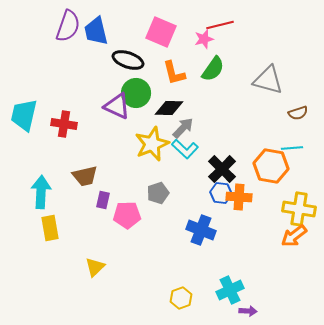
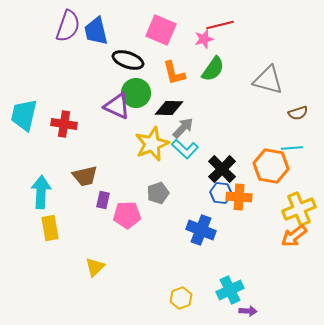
pink square: moved 2 px up
yellow cross: rotated 32 degrees counterclockwise
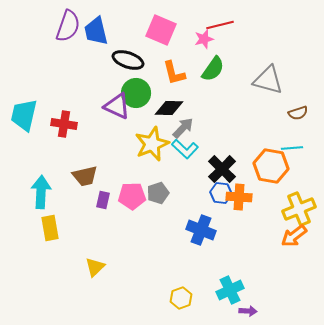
pink pentagon: moved 5 px right, 19 px up
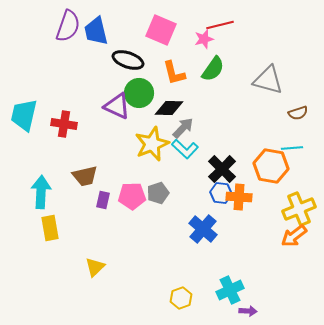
green circle: moved 3 px right
blue cross: moved 2 px right, 1 px up; rotated 20 degrees clockwise
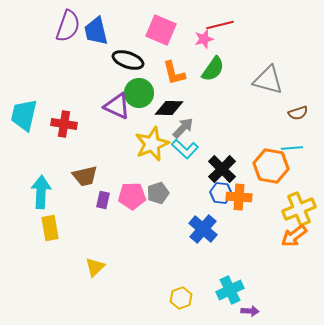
purple arrow: moved 2 px right
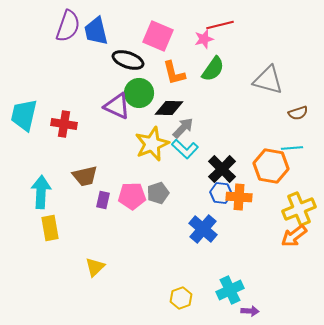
pink square: moved 3 px left, 6 px down
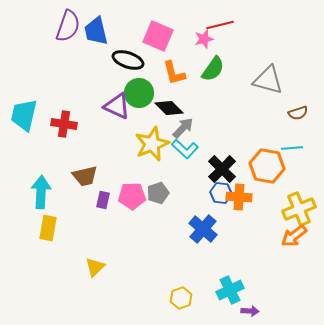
black diamond: rotated 44 degrees clockwise
orange hexagon: moved 4 px left
yellow rectangle: moved 2 px left; rotated 20 degrees clockwise
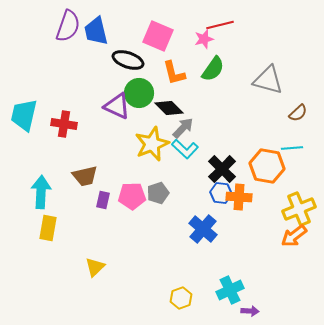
brown semicircle: rotated 24 degrees counterclockwise
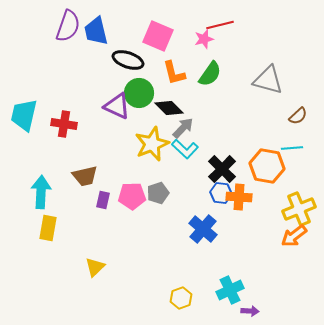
green semicircle: moved 3 px left, 5 px down
brown semicircle: moved 3 px down
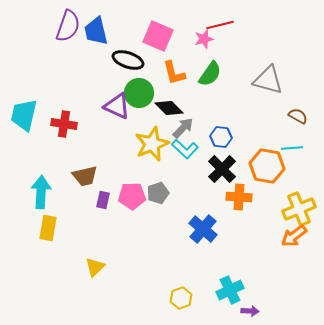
brown semicircle: rotated 108 degrees counterclockwise
blue hexagon: moved 56 px up
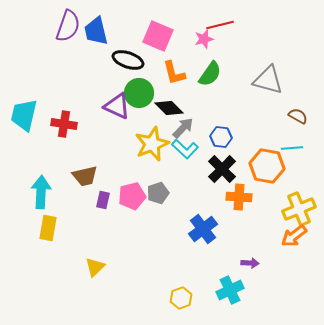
pink pentagon: rotated 12 degrees counterclockwise
blue cross: rotated 12 degrees clockwise
purple arrow: moved 48 px up
